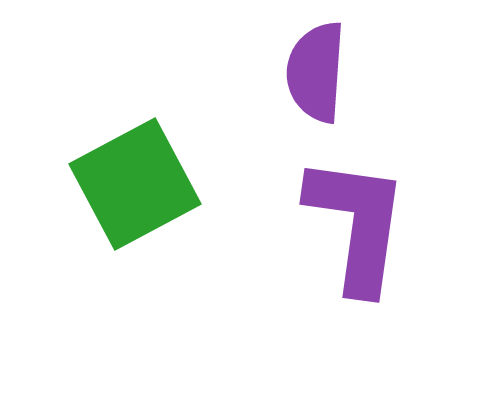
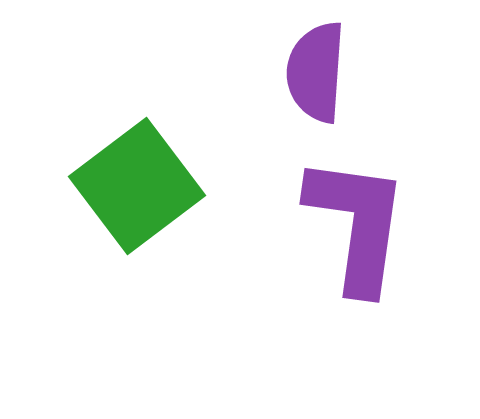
green square: moved 2 px right, 2 px down; rotated 9 degrees counterclockwise
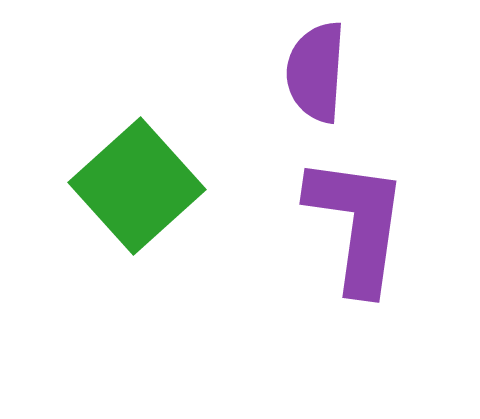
green square: rotated 5 degrees counterclockwise
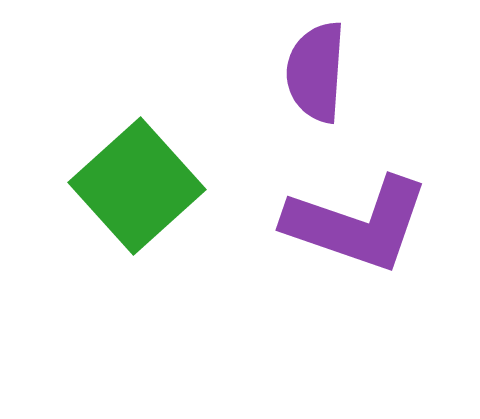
purple L-shape: rotated 101 degrees clockwise
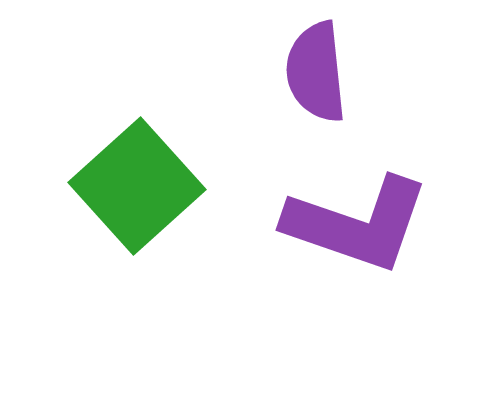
purple semicircle: rotated 10 degrees counterclockwise
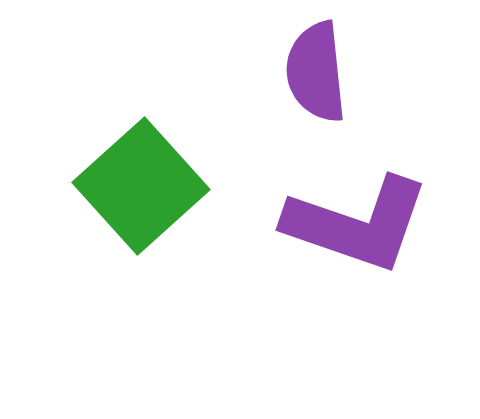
green square: moved 4 px right
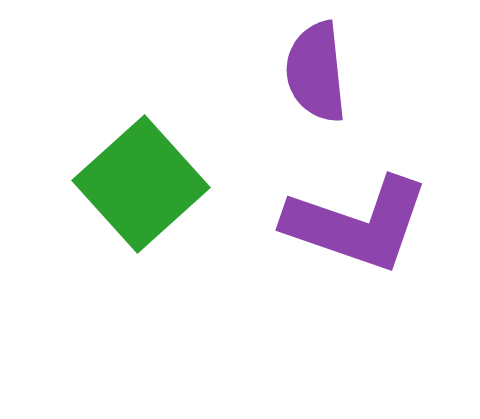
green square: moved 2 px up
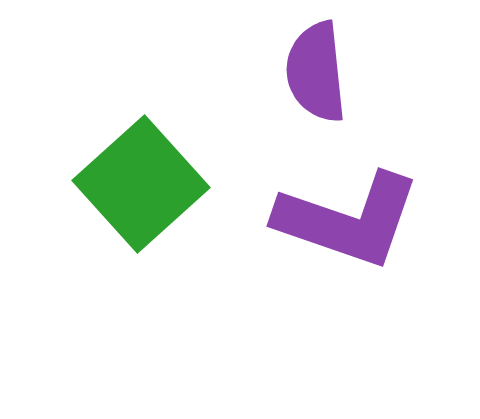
purple L-shape: moved 9 px left, 4 px up
